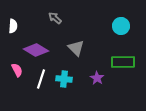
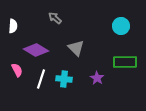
green rectangle: moved 2 px right
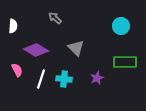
purple star: rotated 16 degrees clockwise
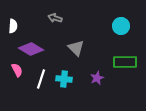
gray arrow: rotated 24 degrees counterclockwise
purple diamond: moved 5 px left, 1 px up
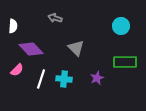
purple diamond: rotated 15 degrees clockwise
pink semicircle: rotated 72 degrees clockwise
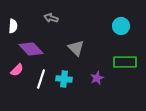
gray arrow: moved 4 px left
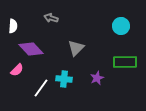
gray triangle: rotated 30 degrees clockwise
white line: moved 9 px down; rotated 18 degrees clockwise
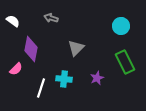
white semicircle: moved 5 px up; rotated 56 degrees counterclockwise
purple diamond: rotated 55 degrees clockwise
green rectangle: rotated 65 degrees clockwise
pink semicircle: moved 1 px left, 1 px up
white line: rotated 18 degrees counterclockwise
